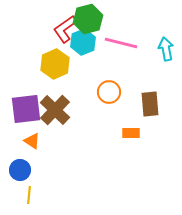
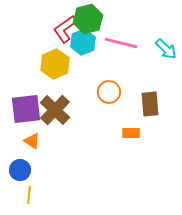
cyan arrow: rotated 145 degrees clockwise
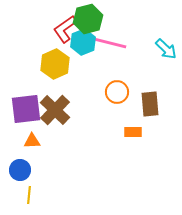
pink line: moved 11 px left
orange circle: moved 8 px right
orange rectangle: moved 2 px right, 1 px up
orange triangle: rotated 36 degrees counterclockwise
